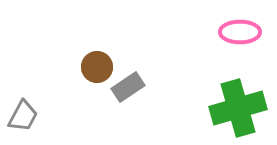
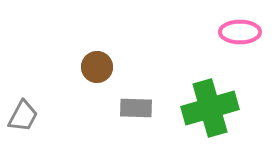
gray rectangle: moved 8 px right, 21 px down; rotated 36 degrees clockwise
green cross: moved 28 px left
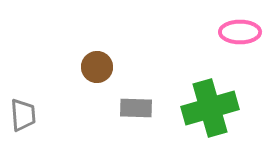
gray trapezoid: moved 1 px up; rotated 32 degrees counterclockwise
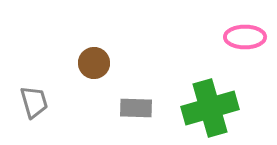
pink ellipse: moved 5 px right, 5 px down
brown circle: moved 3 px left, 4 px up
gray trapezoid: moved 11 px right, 13 px up; rotated 12 degrees counterclockwise
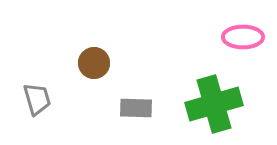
pink ellipse: moved 2 px left
gray trapezoid: moved 3 px right, 3 px up
green cross: moved 4 px right, 4 px up
